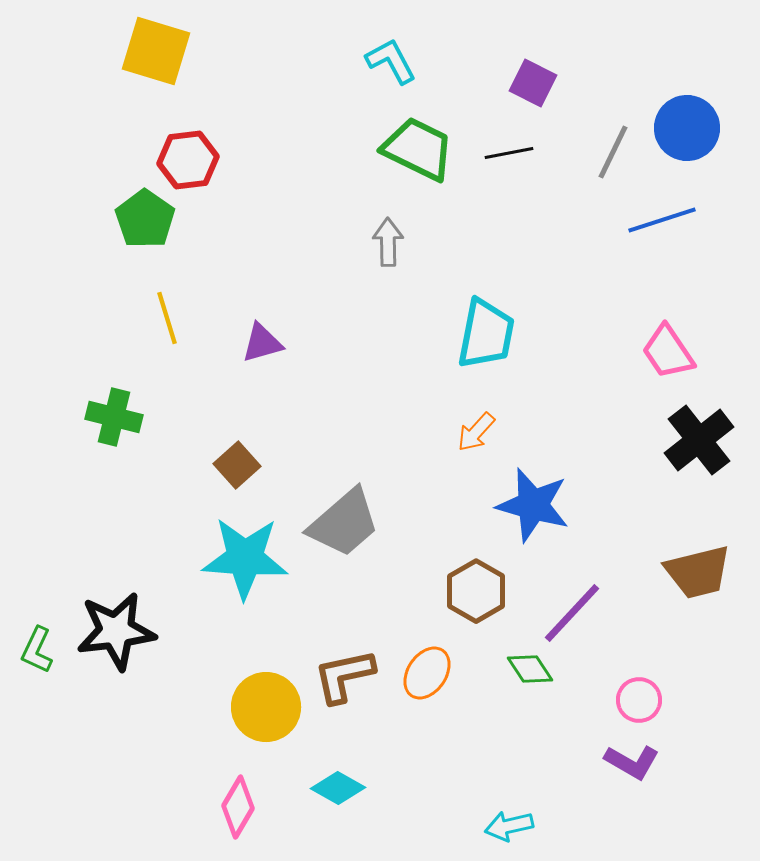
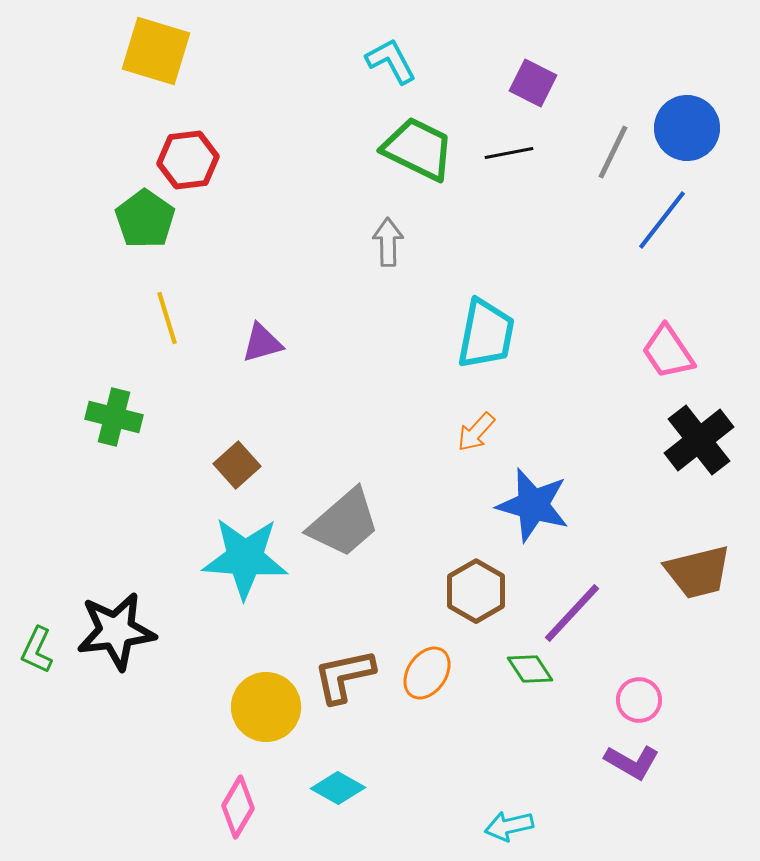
blue line: rotated 34 degrees counterclockwise
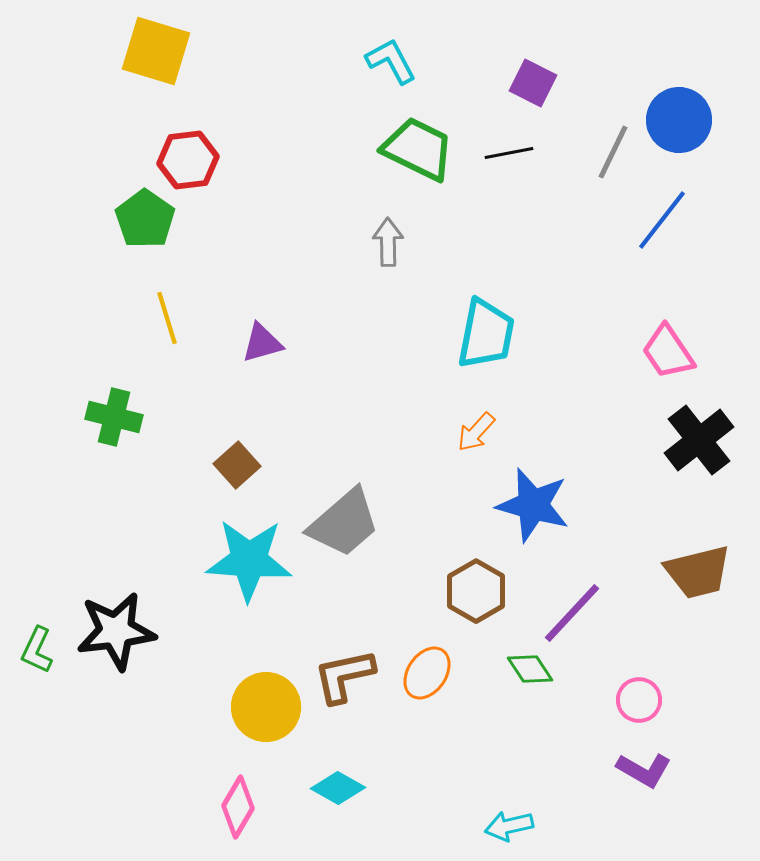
blue circle: moved 8 px left, 8 px up
cyan star: moved 4 px right, 2 px down
purple L-shape: moved 12 px right, 8 px down
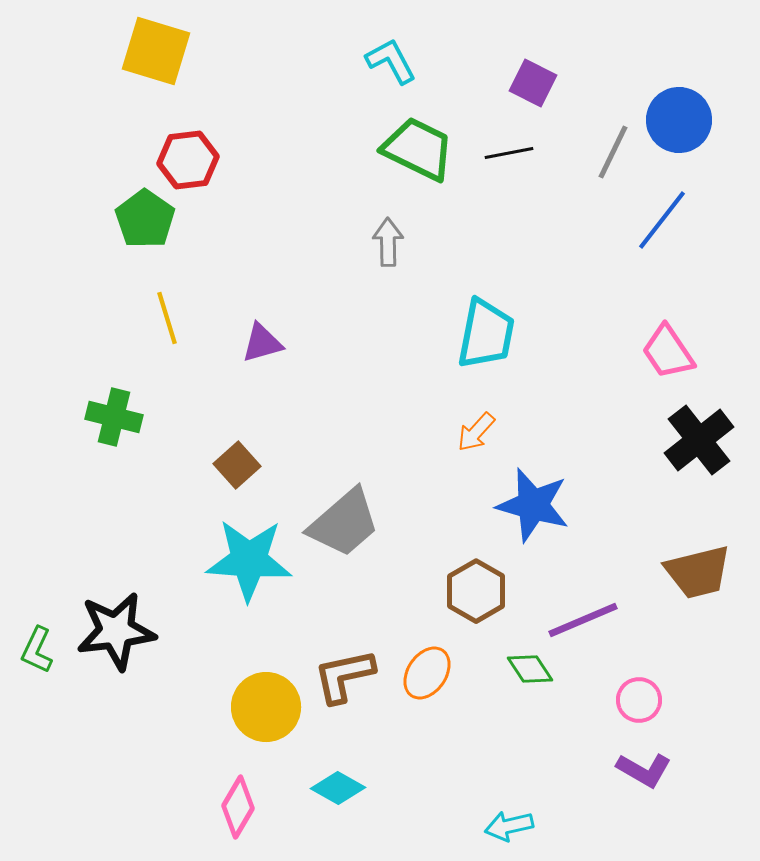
purple line: moved 11 px right, 7 px down; rotated 24 degrees clockwise
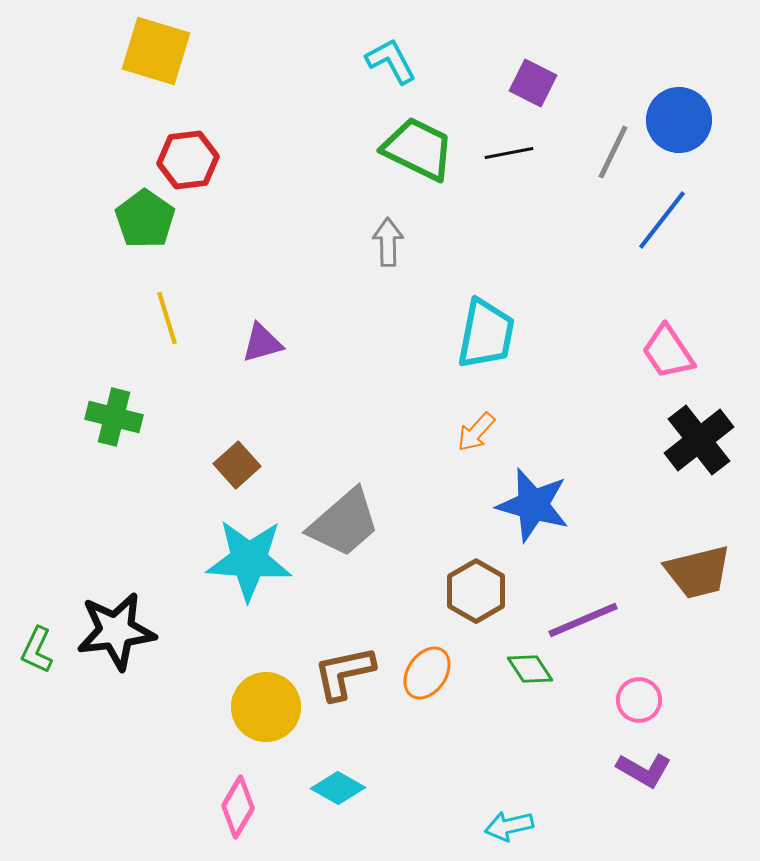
brown L-shape: moved 3 px up
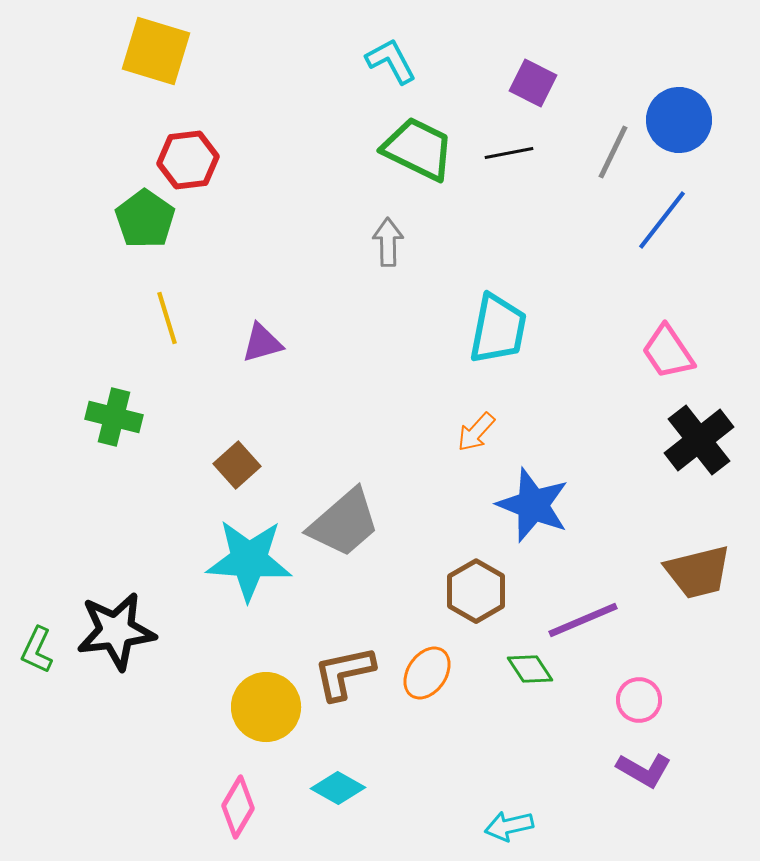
cyan trapezoid: moved 12 px right, 5 px up
blue star: rotated 6 degrees clockwise
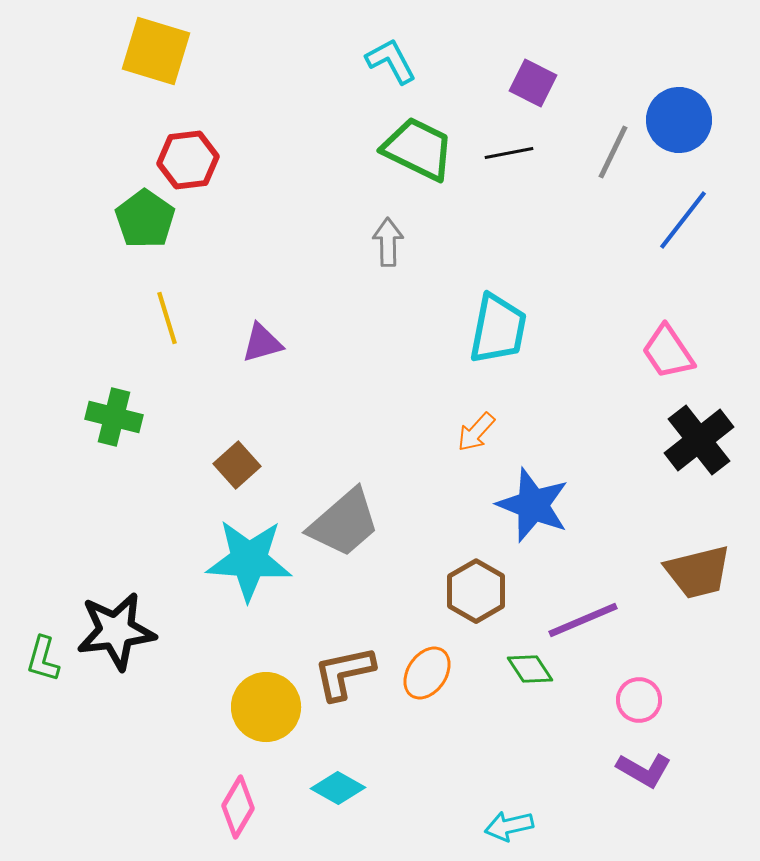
blue line: moved 21 px right
green L-shape: moved 6 px right, 9 px down; rotated 9 degrees counterclockwise
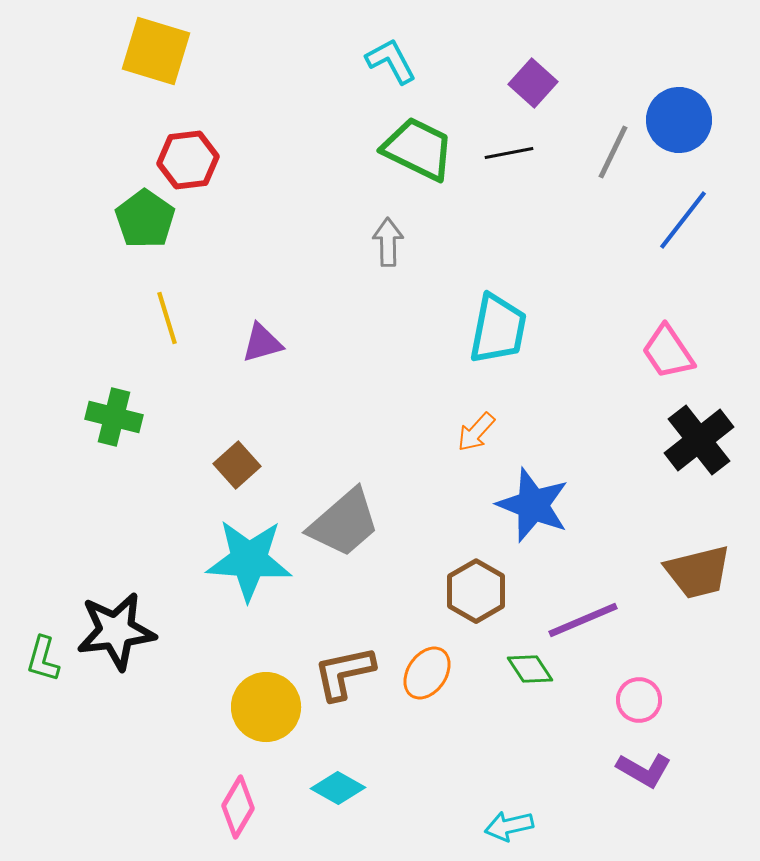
purple square: rotated 15 degrees clockwise
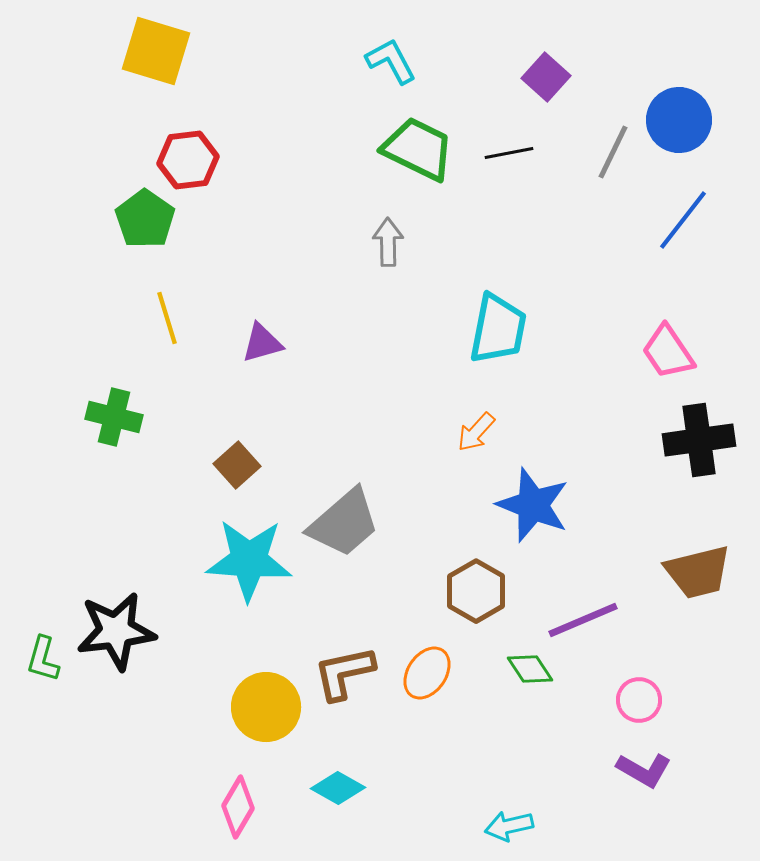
purple square: moved 13 px right, 6 px up
black cross: rotated 30 degrees clockwise
